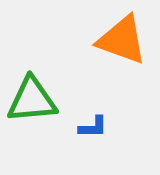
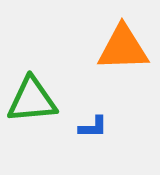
orange triangle: moved 1 px right, 8 px down; rotated 22 degrees counterclockwise
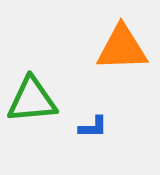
orange triangle: moved 1 px left
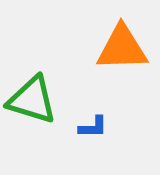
green triangle: rotated 22 degrees clockwise
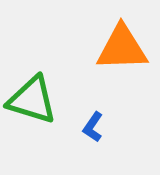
blue L-shape: rotated 124 degrees clockwise
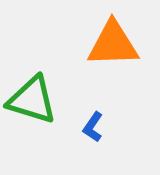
orange triangle: moved 9 px left, 4 px up
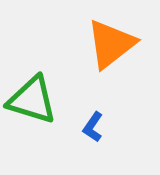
orange triangle: moved 2 px left; rotated 36 degrees counterclockwise
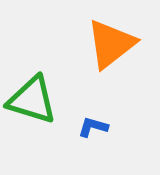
blue L-shape: rotated 72 degrees clockwise
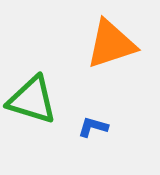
orange triangle: rotated 20 degrees clockwise
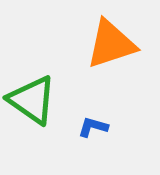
green triangle: rotated 18 degrees clockwise
